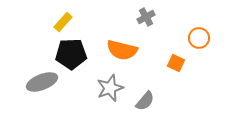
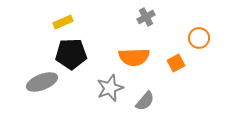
yellow rectangle: rotated 24 degrees clockwise
orange semicircle: moved 12 px right, 7 px down; rotated 16 degrees counterclockwise
orange square: rotated 36 degrees clockwise
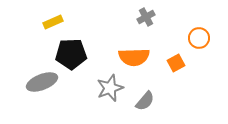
yellow rectangle: moved 10 px left
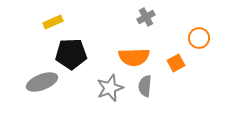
gray semicircle: moved 15 px up; rotated 145 degrees clockwise
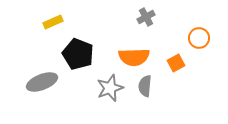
black pentagon: moved 7 px right; rotated 24 degrees clockwise
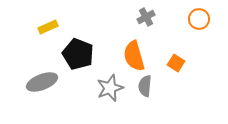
yellow rectangle: moved 5 px left, 5 px down
orange circle: moved 19 px up
orange semicircle: moved 1 px up; rotated 76 degrees clockwise
orange square: rotated 30 degrees counterclockwise
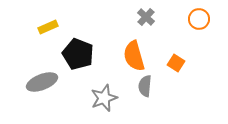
gray cross: rotated 18 degrees counterclockwise
gray star: moved 6 px left, 10 px down
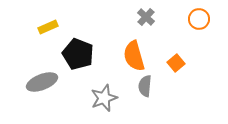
orange square: rotated 18 degrees clockwise
